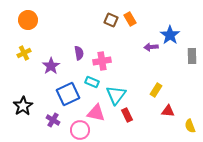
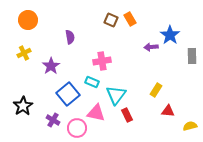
purple semicircle: moved 9 px left, 16 px up
blue square: rotated 15 degrees counterclockwise
yellow semicircle: rotated 96 degrees clockwise
pink circle: moved 3 px left, 2 px up
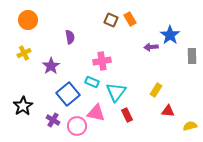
cyan triangle: moved 3 px up
pink circle: moved 2 px up
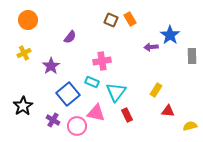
purple semicircle: rotated 48 degrees clockwise
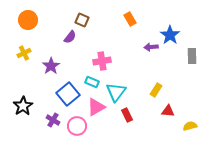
brown square: moved 29 px left
pink triangle: moved 6 px up; rotated 42 degrees counterclockwise
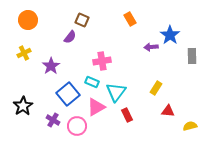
yellow rectangle: moved 2 px up
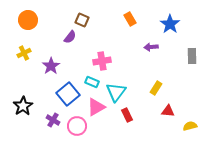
blue star: moved 11 px up
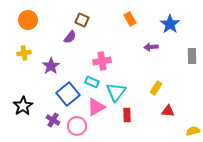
yellow cross: rotated 16 degrees clockwise
red rectangle: rotated 24 degrees clockwise
yellow semicircle: moved 3 px right, 5 px down
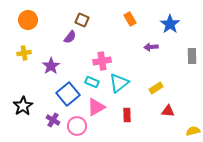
yellow rectangle: rotated 24 degrees clockwise
cyan triangle: moved 3 px right, 9 px up; rotated 15 degrees clockwise
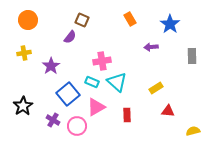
cyan triangle: moved 2 px left, 1 px up; rotated 40 degrees counterclockwise
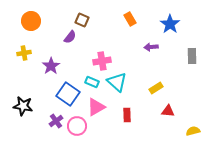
orange circle: moved 3 px right, 1 px down
blue square: rotated 15 degrees counterclockwise
black star: rotated 30 degrees counterclockwise
purple cross: moved 3 px right, 1 px down; rotated 24 degrees clockwise
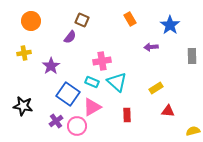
blue star: moved 1 px down
pink triangle: moved 4 px left
